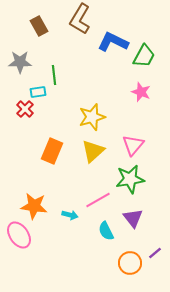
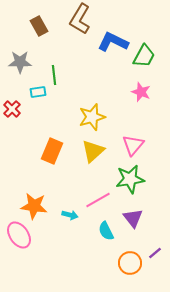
red cross: moved 13 px left
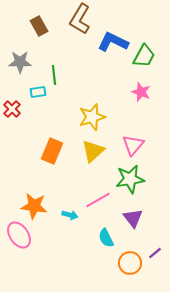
cyan semicircle: moved 7 px down
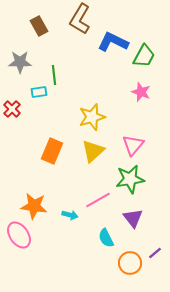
cyan rectangle: moved 1 px right
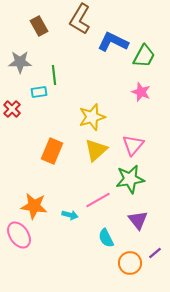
yellow triangle: moved 3 px right, 1 px up
purple triangle: moved 5 px right, 2 px down
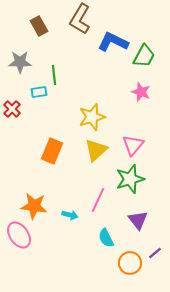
green star: rotated 8 degrees counterclockwise
pink line: rotated 35 degrees counterclockwise
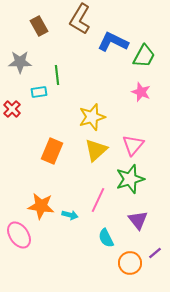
green line: moved 3 px right
orange star: moved 7 px right
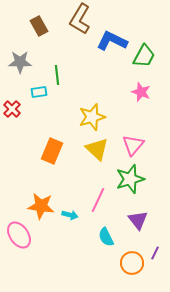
blue L-shape: moved 1 px left, 1 px up
yellow triangle: moved 1 px right, 1 px up; rotated 35 degrees counterclockwise
cyan semicircle: moved 1 px up
purple line: rotated 24 degrees counterclockwise
orange circle: moved 2 px right
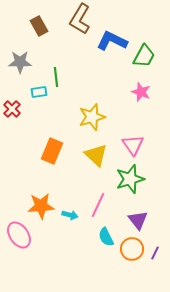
green line: moved 1 px left, 2 px down
pink triangle: rotated 15 degrees counterclockwise
yellow triangle: moved 1 px left, 6 px down
pink line: moved 5 px down
orange star: rotated 12 degrees counterclockwise
orange circle: moved 14 px up
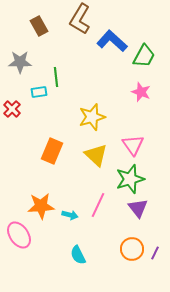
blue L-shape: rotated 16 degrees clockwise
purple triangle: moved 12 px up
cyan semicircle: moved 28 px left, 18 px down
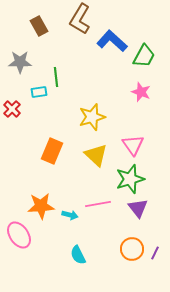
pink line: moved 1 px up; rotated 55 degrees clockwise
